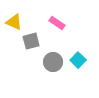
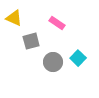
yellow triangle: moved 4 px up
cyan square: moved 2 px up
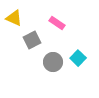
gray square: moved 1 px right, 1 px up; rotated 12 degrees counterclockwise
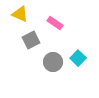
yellow triangle: moved 6 px right, 4 px up
pink rectangle: moved 2 px left
gray square: moved 1 px left
